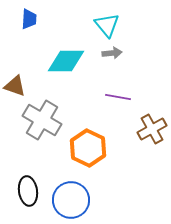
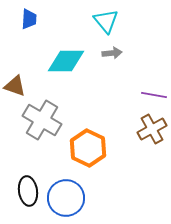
cyan triangle: moved 1 px left, 4 px up
purple line: moved 36 px right, 2 px up
blue circle: moved 5 px left, 2 px up
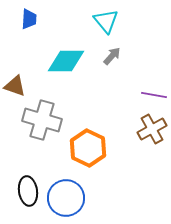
gray arrow: moved 3 px down; rotated 42 degrees counterclockwise
gray cross: rotated 15 degrees counterclockwise
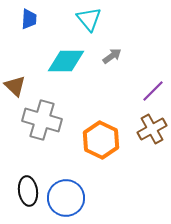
cyan triangle: moved 17 px left, 2 px up
gray arrow: rotated 12 degrees clockwise
brown triangle: rotated 25 degrees clockwise
purple line: moved 1 px left, 4 px up; rotated 55 degrees counterclockwise
orange hexagon: moved 13 px right, 8 px up
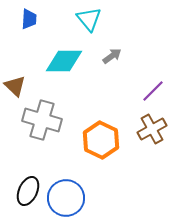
cyan diamond: moved 2 px left
black ellipse: rotated 32 degrees clockwise
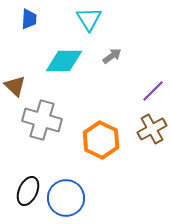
cyan triangle: rotated 8 degrees clockwise
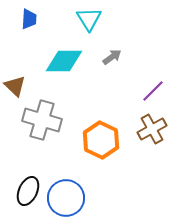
gray arrow: moved 1 px down
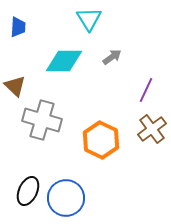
blue trapezoid: moved 11 px left, 8 px down
purple line: moved 7 px left, 1 px up; rotated 20 degrees counterclockwise
brown cross: rotated 8 degrees counterclockwise
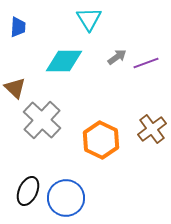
gray arrow: moved 5 px right
brown triangle: moved 2 px down
purple line: moved 27 px up; rotated 45 degrees clockwise
gray cross: rotated 27 degrees clockwise
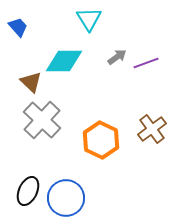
blue trapezoid: rotated 45 degrees counterclockwise
brown triangle: moved 16 px right, 6 px up
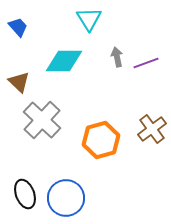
gray arrow: rotated 66 degrees counterclockwise
brown triangle: moved 12 px left
orange hexagon: rotated 18 degrees clockwise
black ellipse: moved 3 px left, 3 px down; rotated 44 degrees counterclockwise
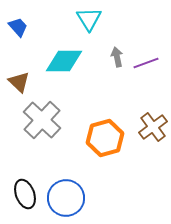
brown cross: moved 1 px right, 2 px up
orange hexagon: moved 4 px right, 2 px up
